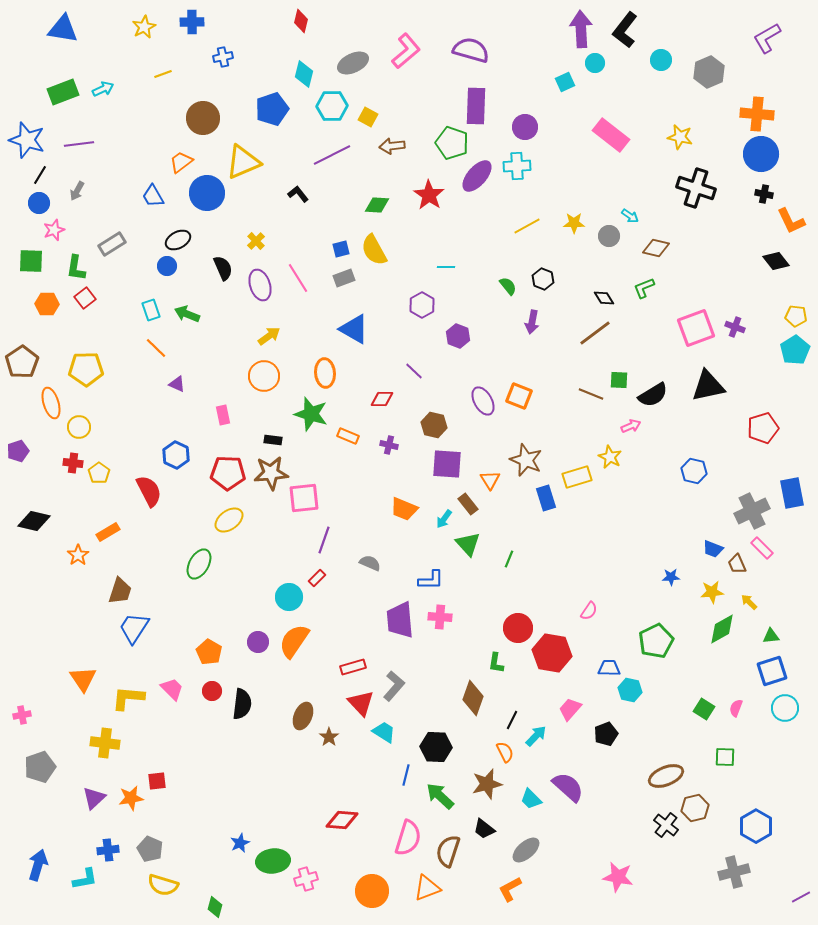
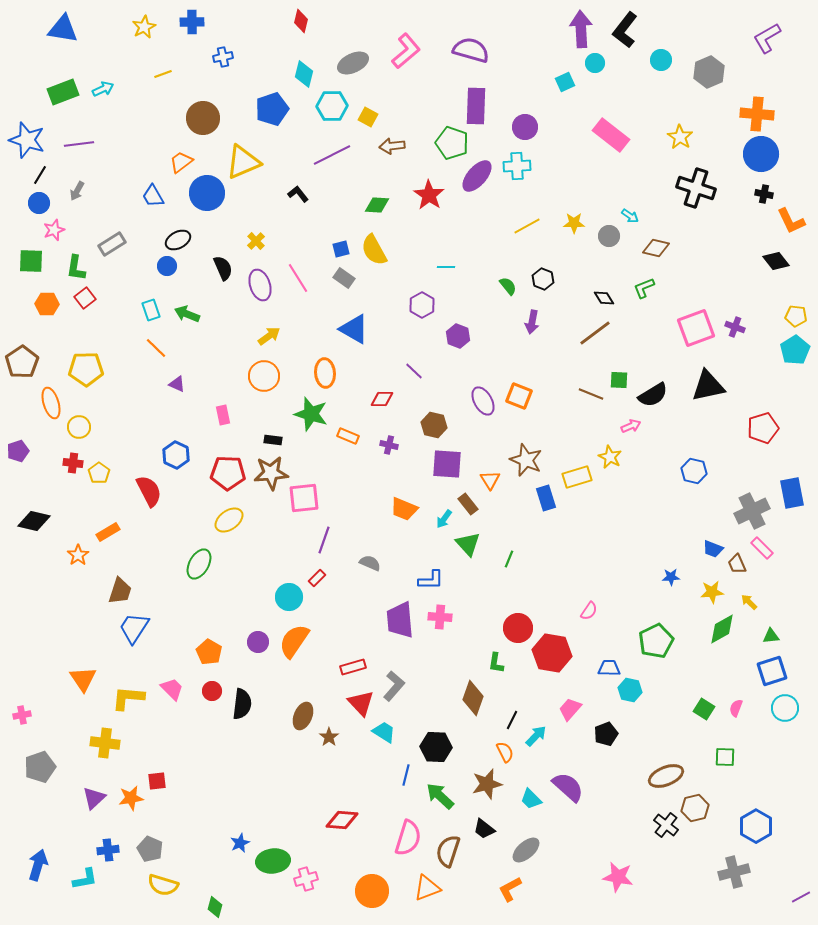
yellow star at (680, 137): rotated 20 degrees clockwise
gray rectangle at (344, 278): rotated 55 degrees clockwise
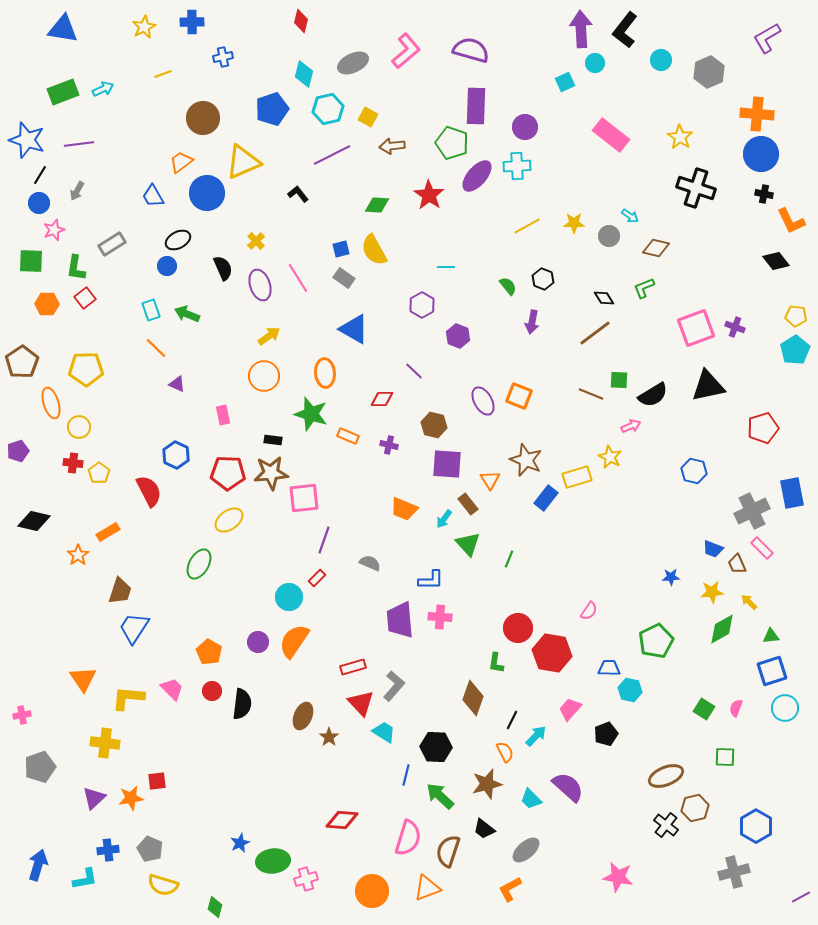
cyan hexagon at (332, 106): moved 4 px left, 3 px down; rotated 12 degrees counterclockwise
blue rectangle at (546, 498): rotated 55 degrees clockwise
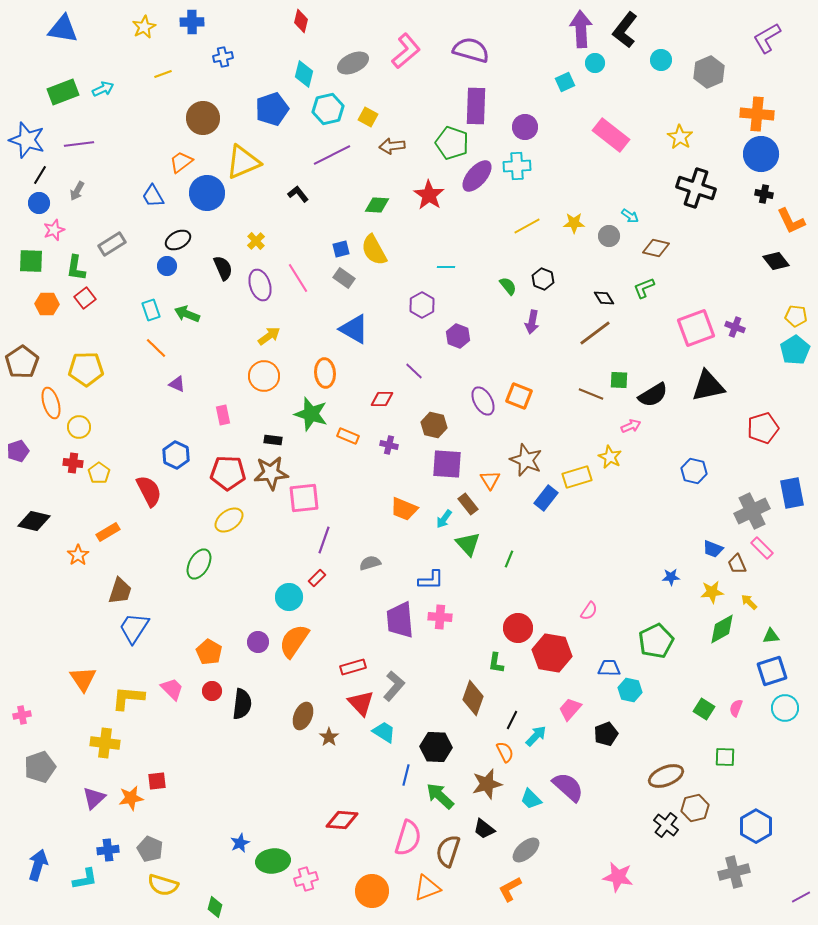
gray semicircle at (370, 563): rotated 40 degrees counterclockwise
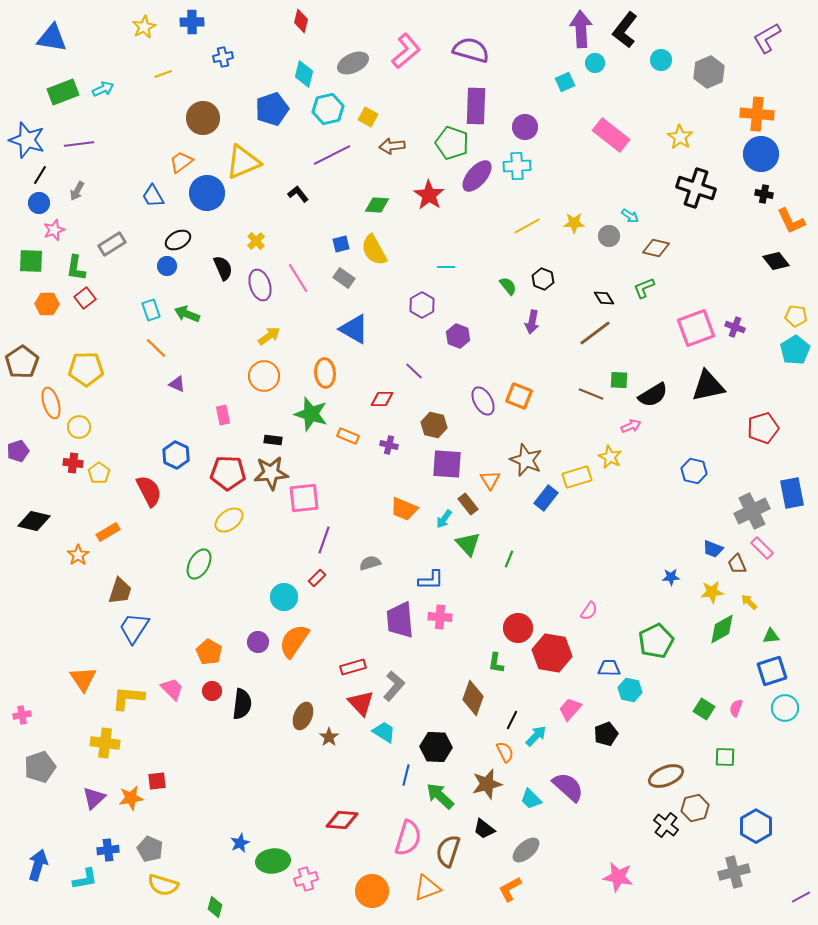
blue triangle at (63, 29): moved 11 px left, 9 px down
blue square at (341, 249): moved 5 px up
cyan circle at (289, 597): moved 5 px left
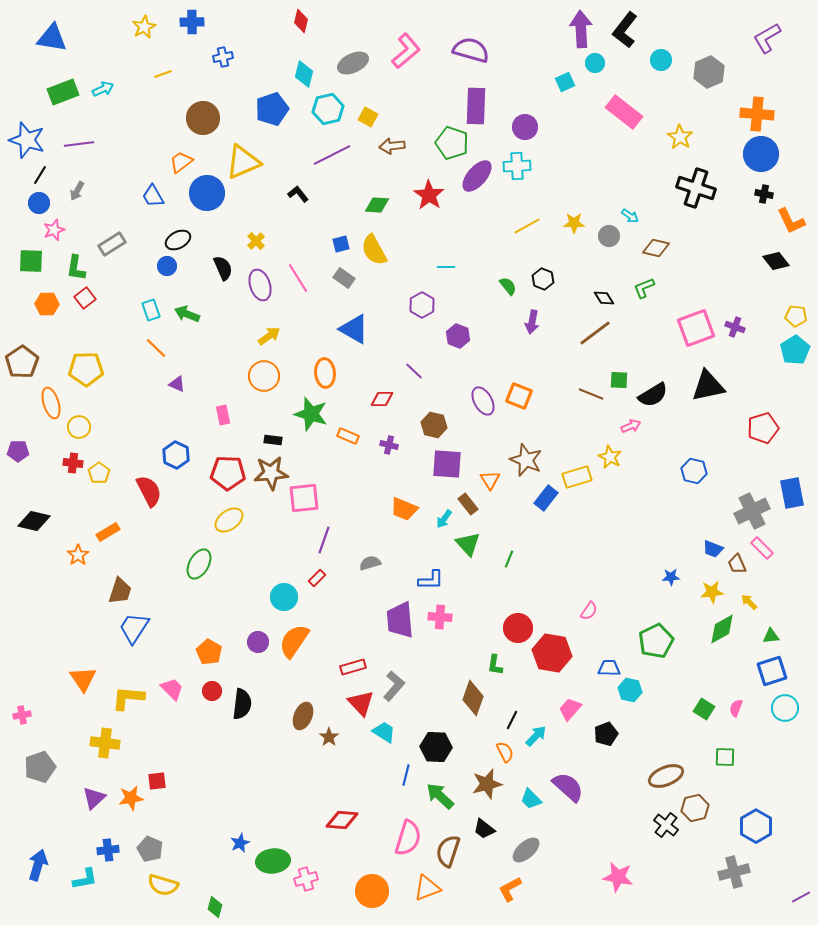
pink rectangle at (611, 135): moved 13 px right, 23 px up
purple pentagon at (18, 451): rotated 20 degrees clockwise
green L-shape at (496, 663): moved 1 px left, 2 px down
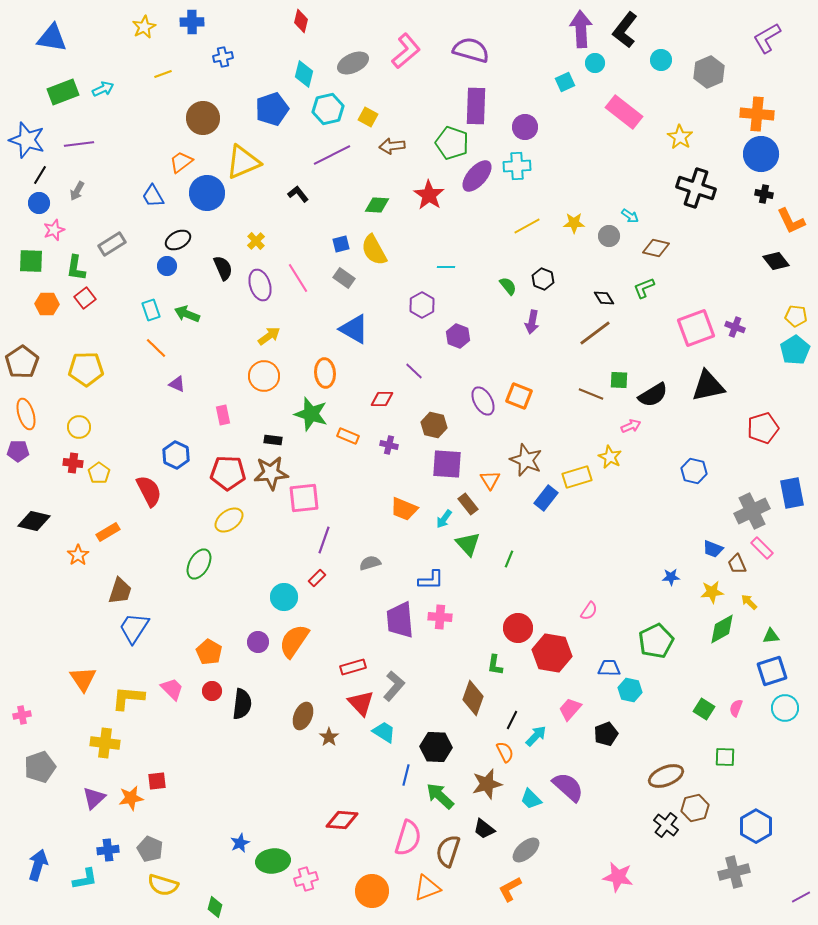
orange ellipse at (51, 403): moved 25 px left, 11 px down
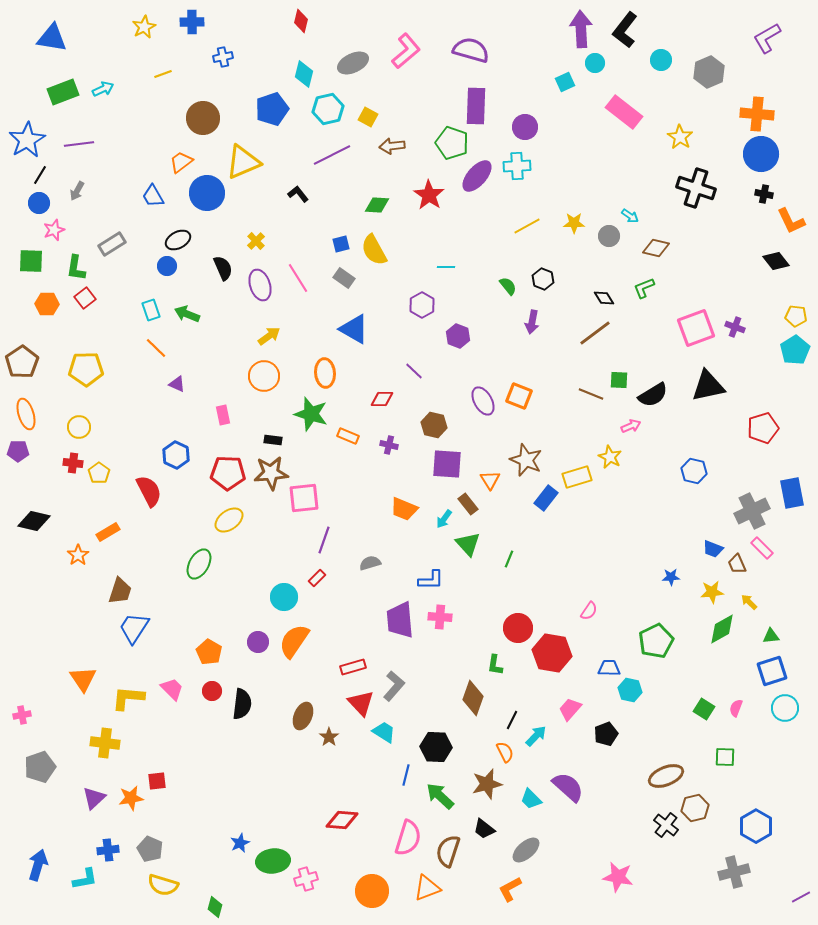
blue star at (27, 140): rotated 24 degrees clockwise
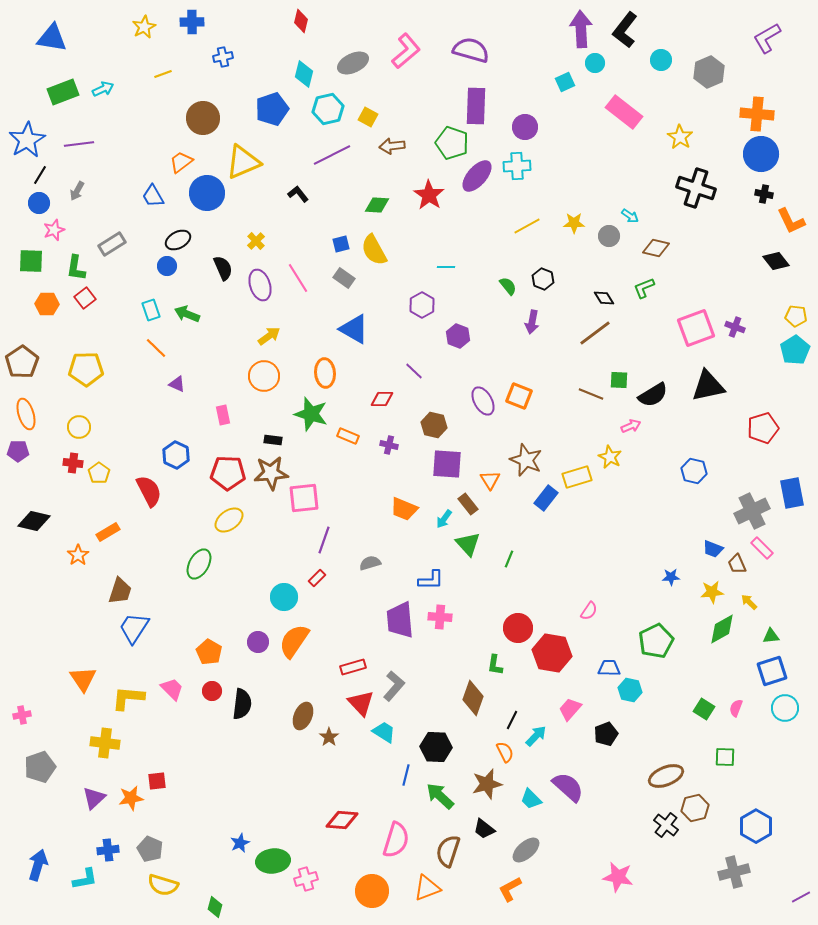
pink semicircle at (408, 838): moved 12 px left, 2 px down
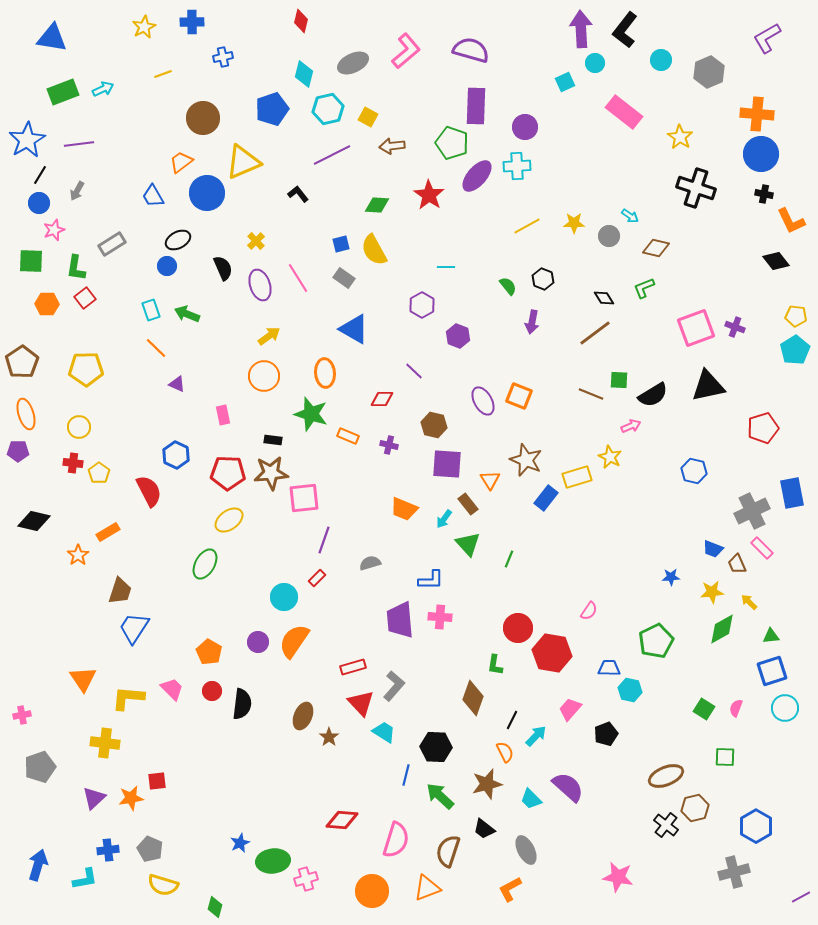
green ellipse at (199, 564): moved 6 px right
gray ellipse at (526, 850): rotated 76 degrees counterclockwise
